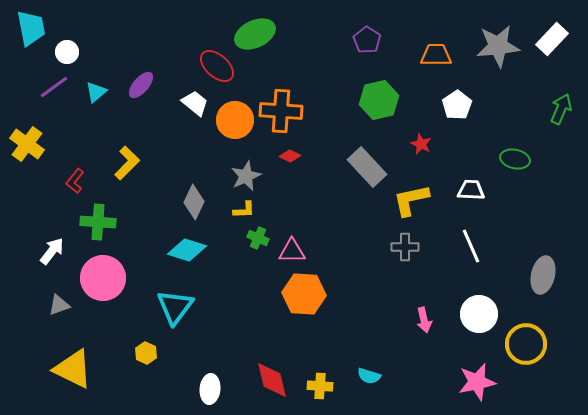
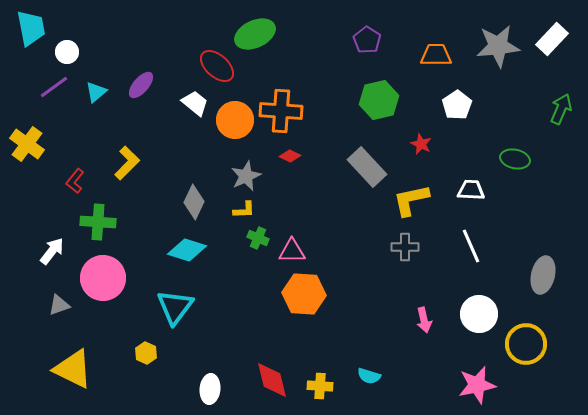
pink star at (477, 382): moved 3 px down
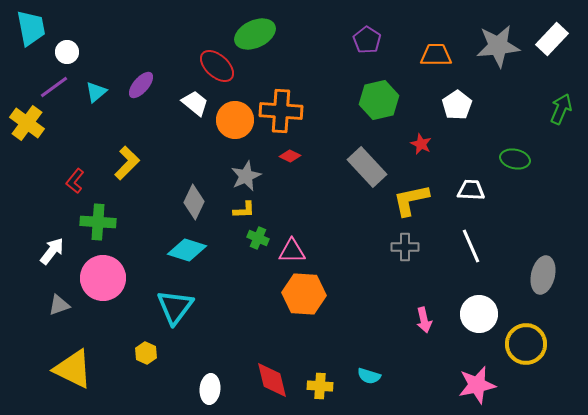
yellow cross at (27, 144): moved 21 px up
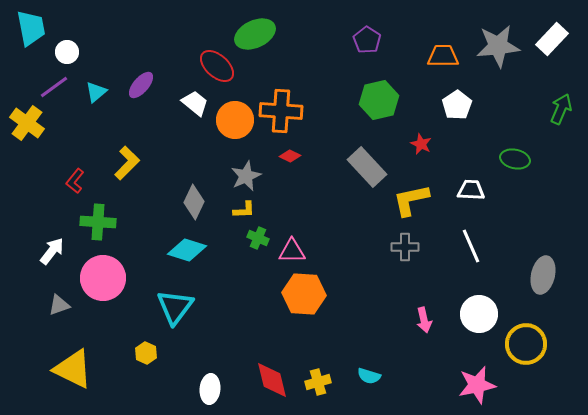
orange trapezoid at (436, 55): moved 7 px right, 1 px down
yellow cross at (320, 386): moved 2 px left, 4 px up; rotated 20 degrees counterclockwise
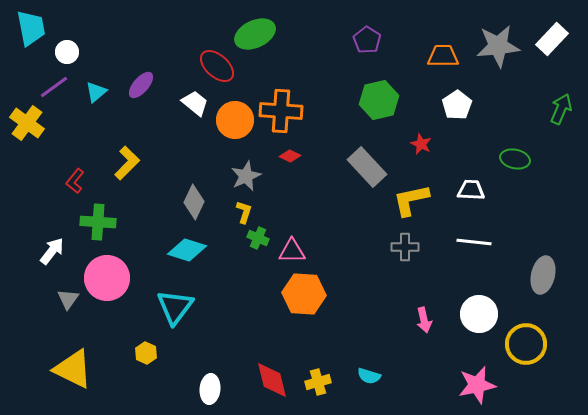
yellow L-shape at (244, 210): moved 2 px down; rotated 70 degrees counterclockwise
white line at (471, 246): moved 3 px right, 4 px up; rotated 60 degrees counterclockwise
pink circle at (103, 278): moved 4 px right
gray triangle at (59, 305): moved 9 px right, 6 px up; rotated 35 degrees counterclockwise
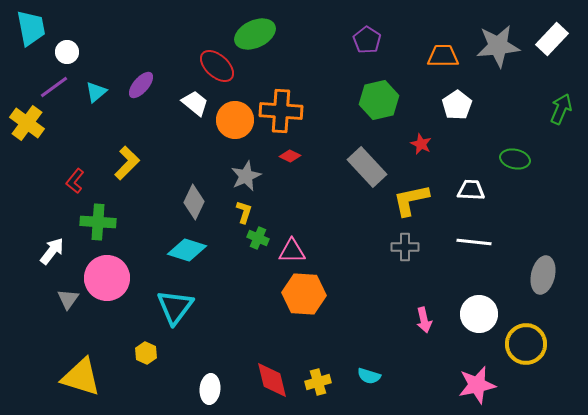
yellow triangle at (73, 369): moved 8 px right, 8 px down; rotated 9 degrees counterclockwise
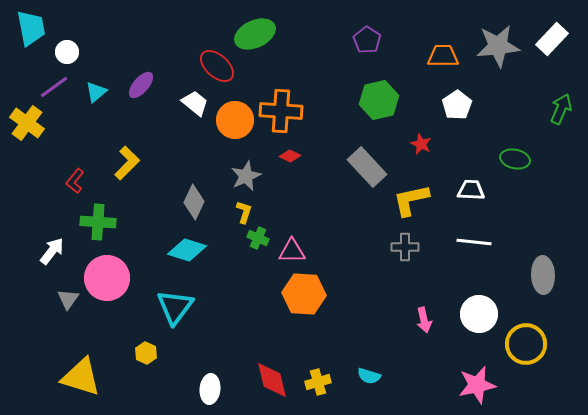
gray ellipse at (543, 275): rotated 15 degrees counterclockwise
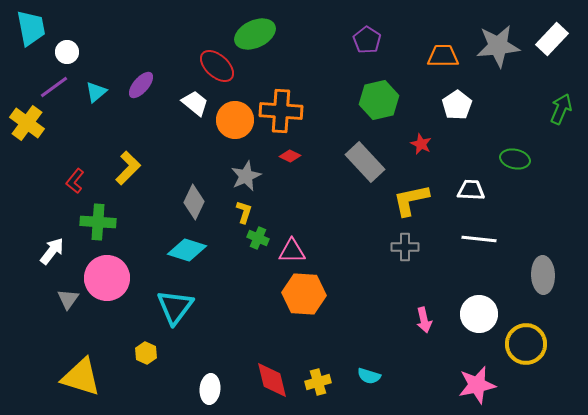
yellow L-shape at (127, 163): moved 1 px right, 5 px down
gray rectangle at (367, 167): moved 2 px left, 5 px up
white line at (474, 242): moved 5 px right, 3 px up
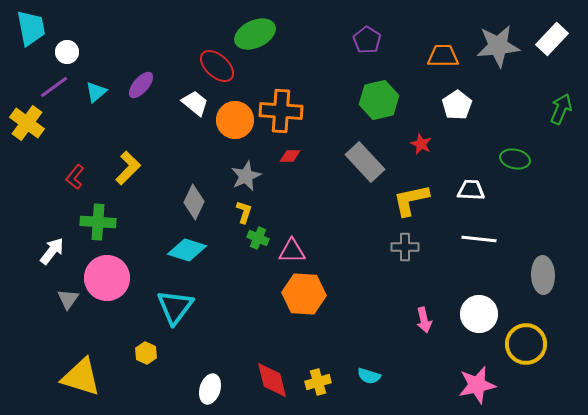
red diamond at (290, 156): rotated 25 degrees counterclockwise
red L-shape at (75, 181): moved 4 px up
white ellipse at (210, 389): rotated 12 degrees clockwise
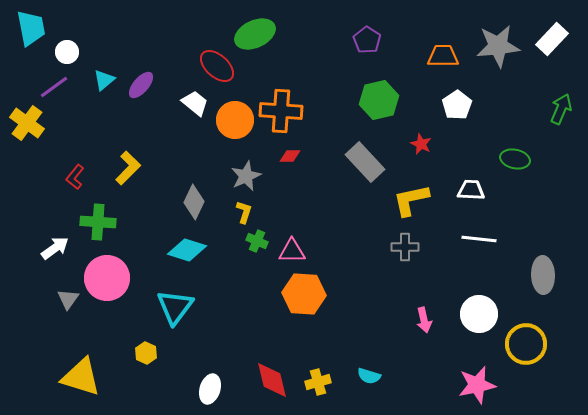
cyan triangle at (96, 92): moved 8 px right, 12 px up
green cross at (258, 238): moved 1 px left, 3 px down
white arrow at (52, 251): moved 3 px right, 3 px up; rotated 16 degrees clockwise
